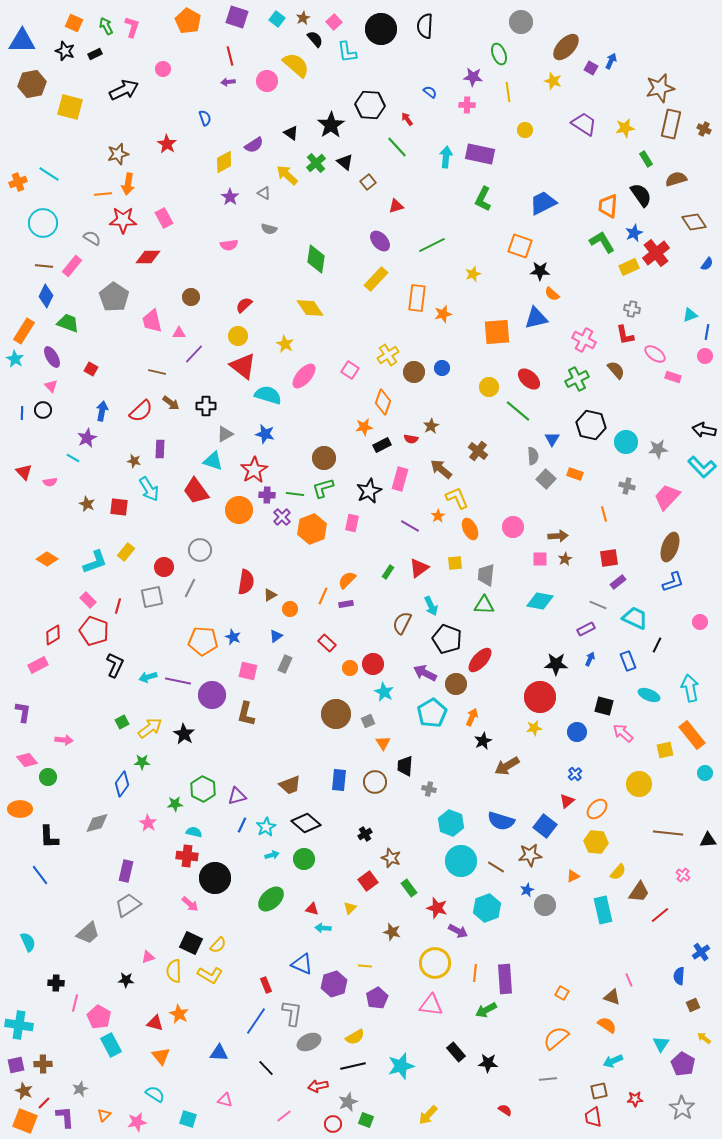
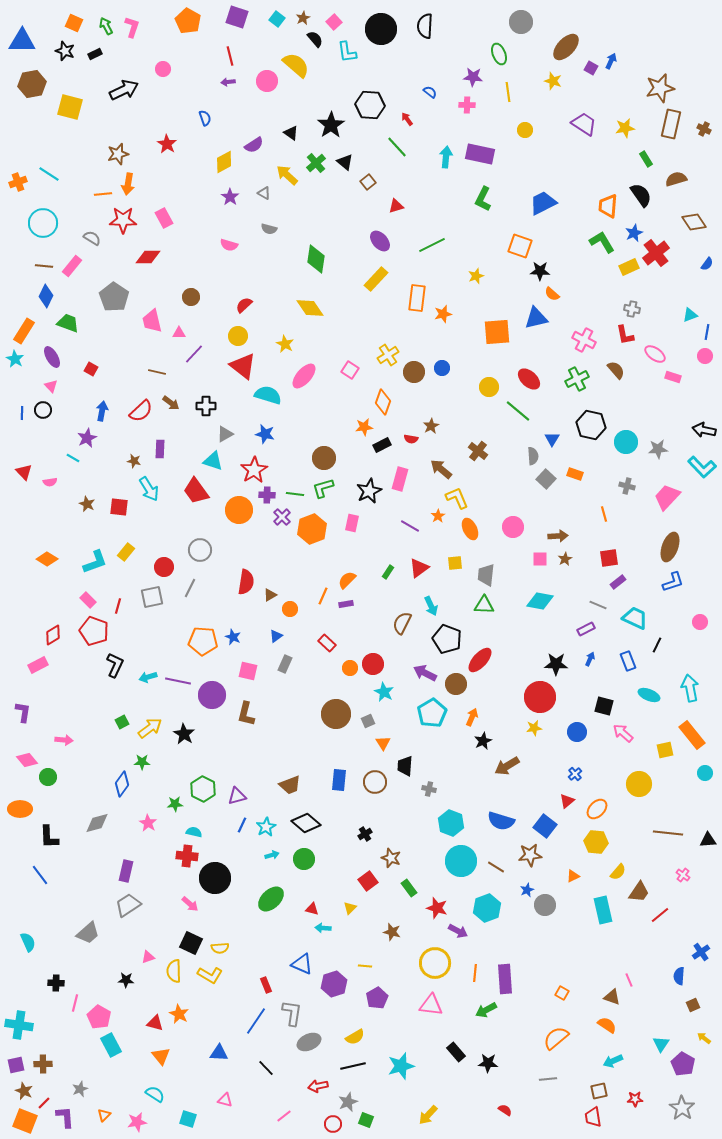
pink semicircle at (229, 245): rotated 24 degrees clockwise
yellow star at (473, 274): moved 3 px right, 2 px down
yellow semicircle at (218, 945): moved 2 px right, 3 px down; rotated 42 degrees clockwise
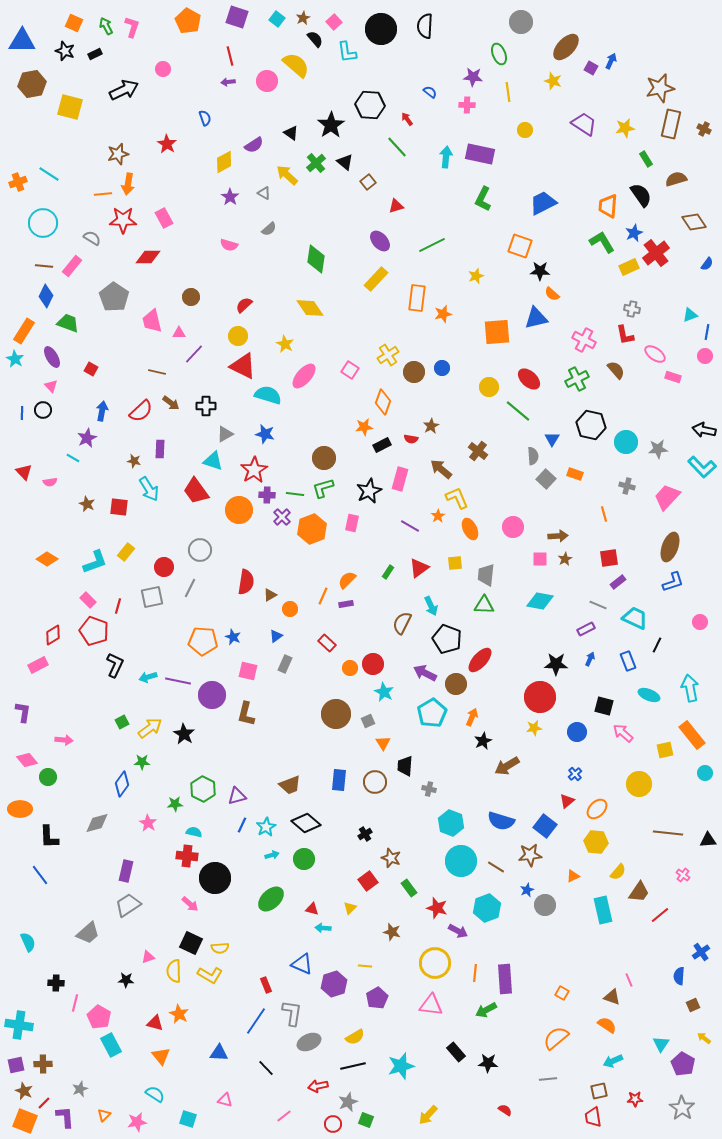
gray semicircle at (269, 229): rotated 56 degrees counterclockwise
red triangle at (243, 366): rotated 12 degrees counterclockwise
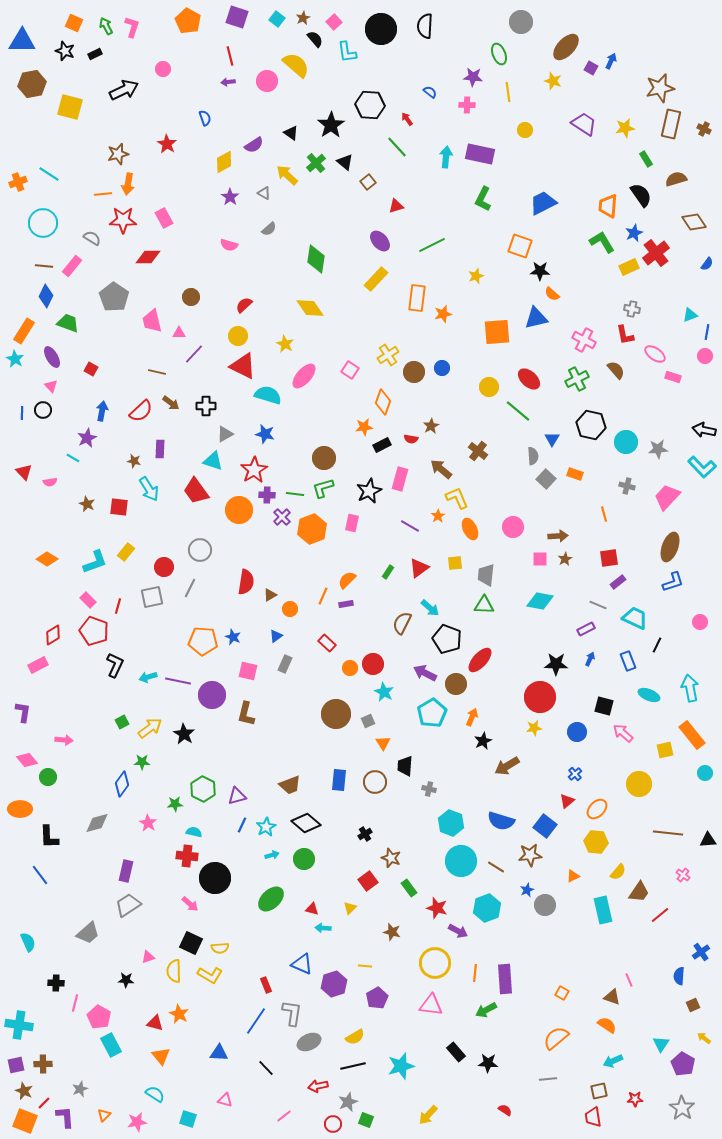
cyan arrow at (431, 606): moved 1 px left, 2 px down; rotated 24 degrees counterclockwise
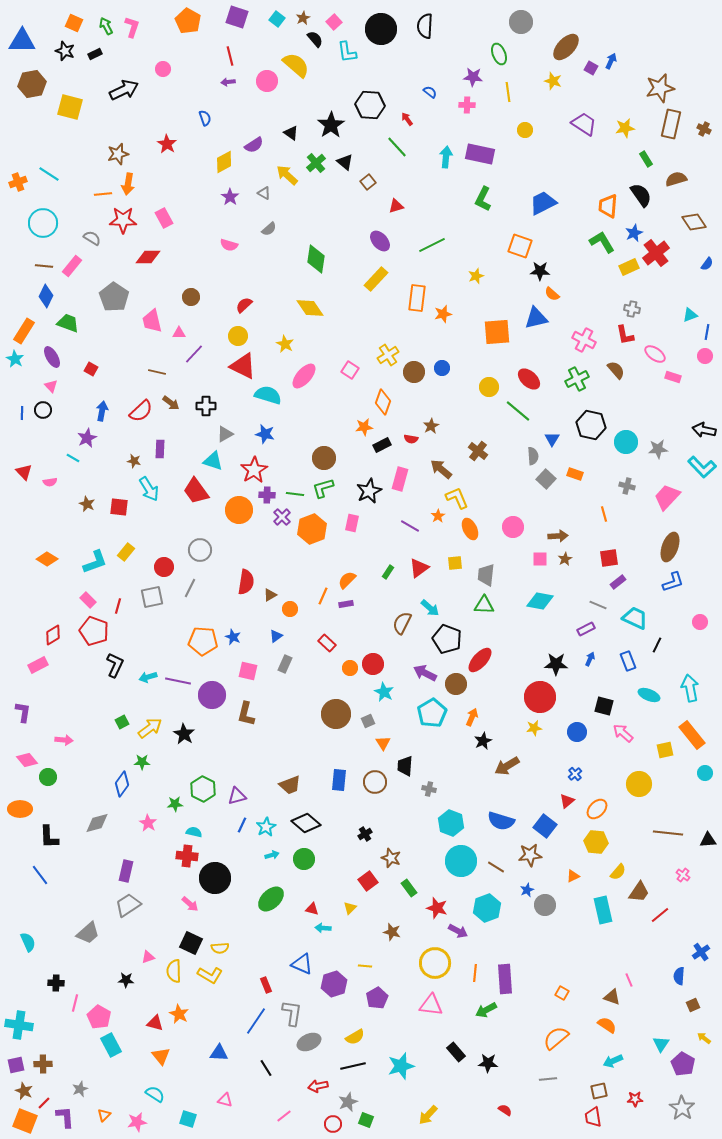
black line at (266, 1068): rotated 12 degrees clockwise
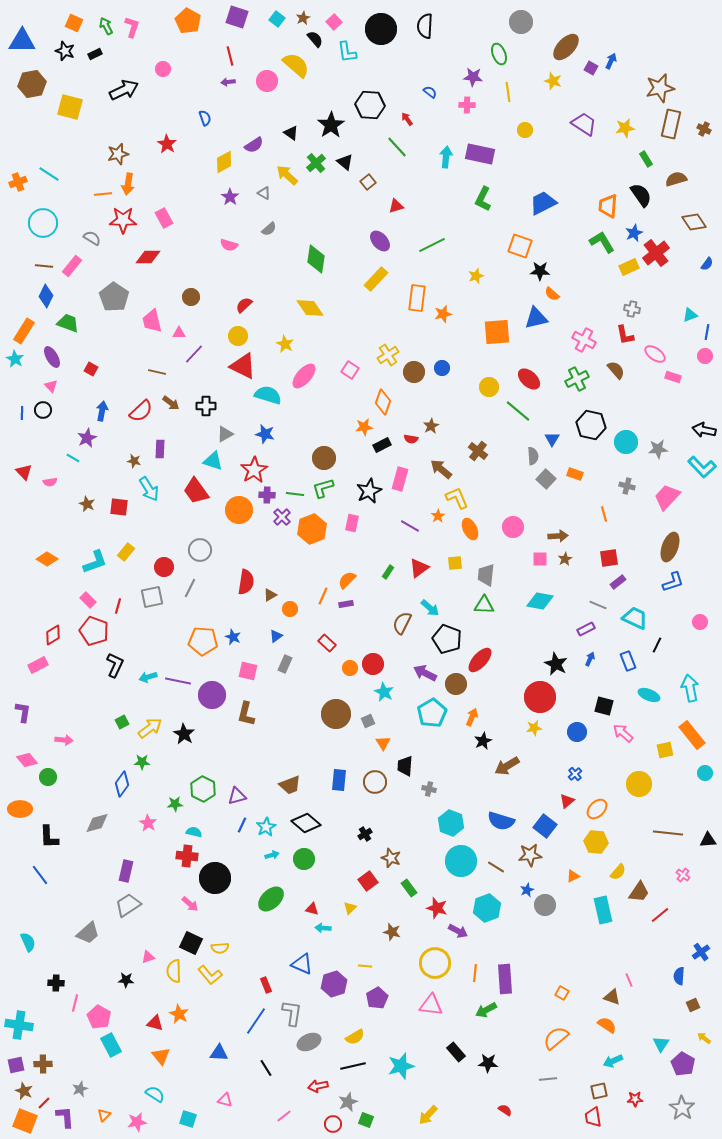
black star at (556, 664): rotated 25 degrees clockwise
yellow L-shape at (210, 975): rotated 20 degrees clockwise
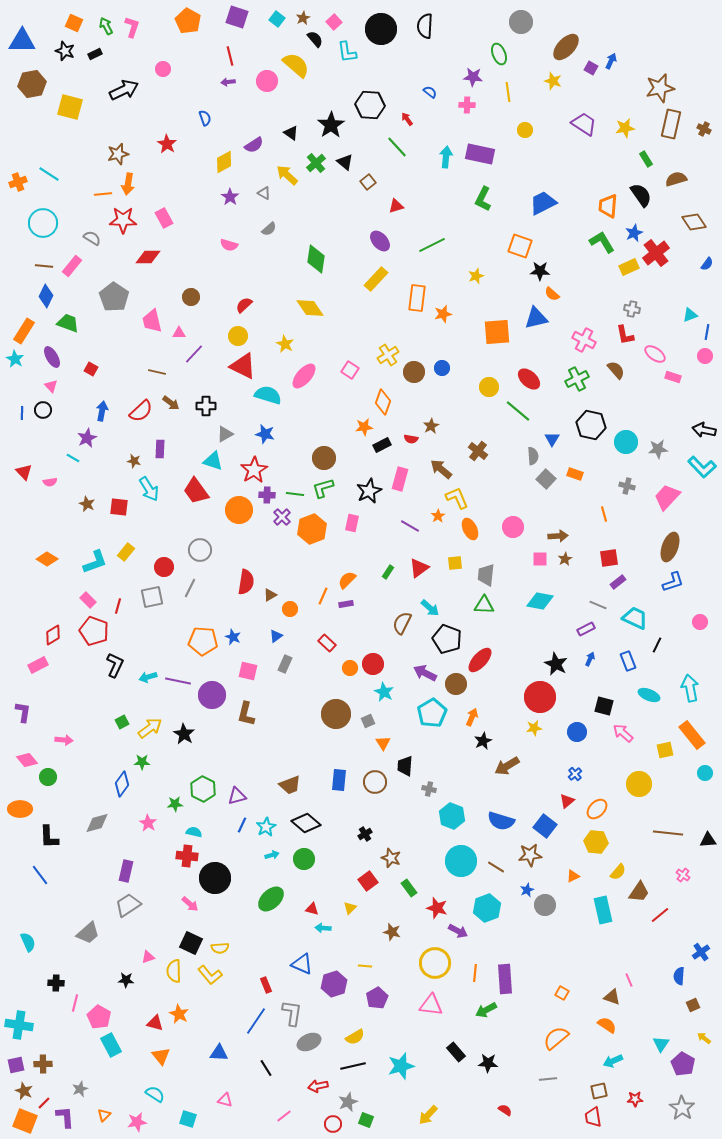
cyan hexagon at (451, 823): moved 1 px right, 7 px up
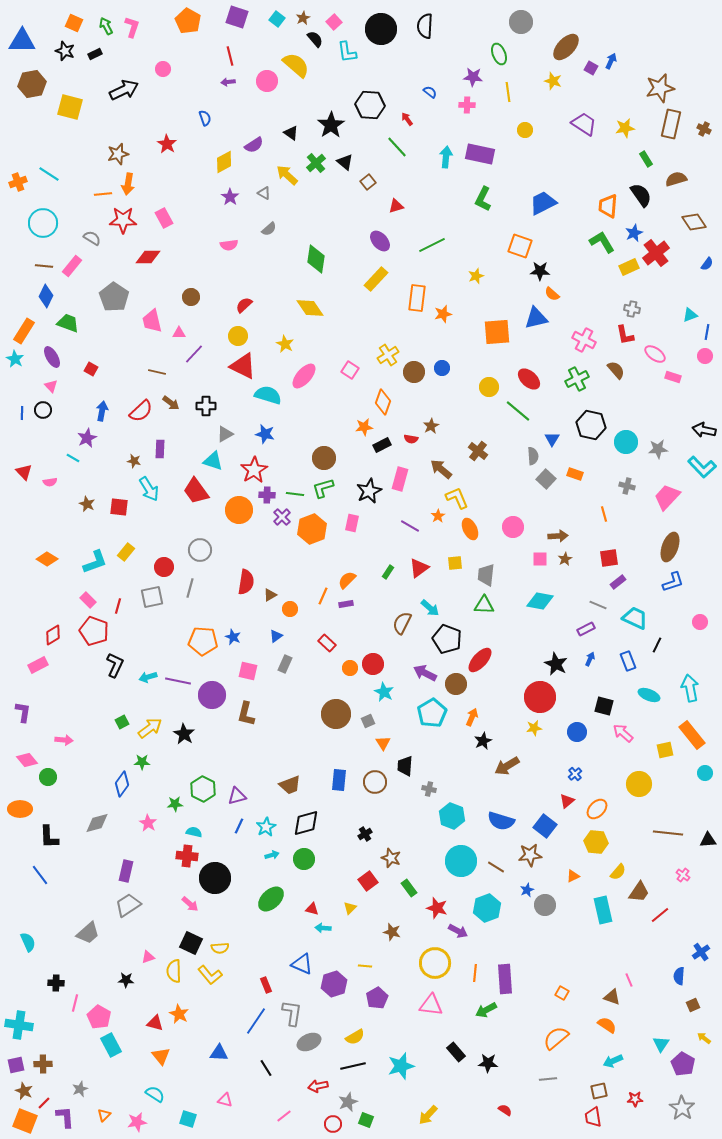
pink semicircle at (229, 245): rotated 24 degrees counterclockwise
gray line at (190, 588): rotated 12 degrees counterclockwise
black diamond at (306, 823): rotated 56 degrees counterclockwise
blue line at (242, 825): moved 3 px left, 1 px down
